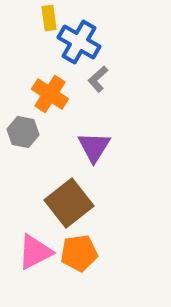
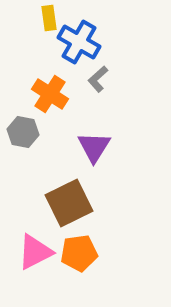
brown square: rotated 12 degrees clockwise
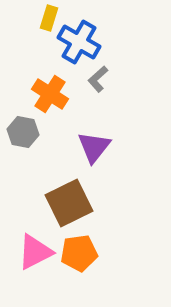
yellow rectangle: rotated 25 degrees clockwise
purple triangle: rotated 6 degrees clockwise
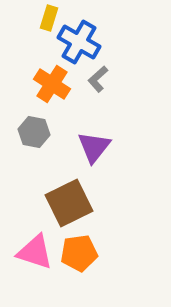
orange cross: moved 2 px right, 10 px up
gray hexagon: moved 11 px right
pink triangle: rotated 45 degrees clockwise
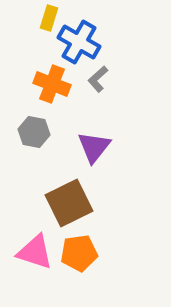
orange cross: rotated 12 degrees counterclockwise
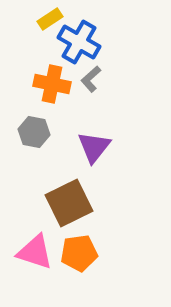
yellow rectangle: moved 1 px right, 1 px down; rotated 40 degrees clockwise
gray L-shape: moved 7 px left
orange cross: rotated 9 degrees counterclockwise
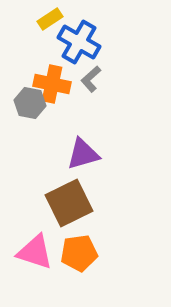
gray hexagon: moved 4 px left, 29 px up
purple triangle: moved 11 px left, 7 px down; rotated 36 degrees clockwise
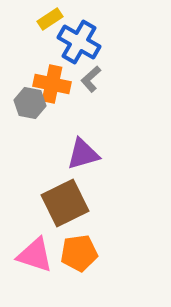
brown square: moved 4 px left
pink triangle: moved 3 px down
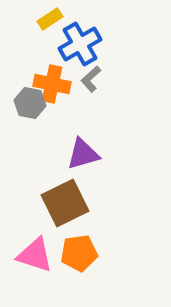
blue cross: moved 1 px right, 2 px down; rotated 30 degrees clockwise
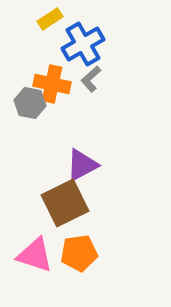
blue cross: moved 3 px right
purple triangle: moved 1 px left, 11 px down; rotated 12 degrees counterclockwise
